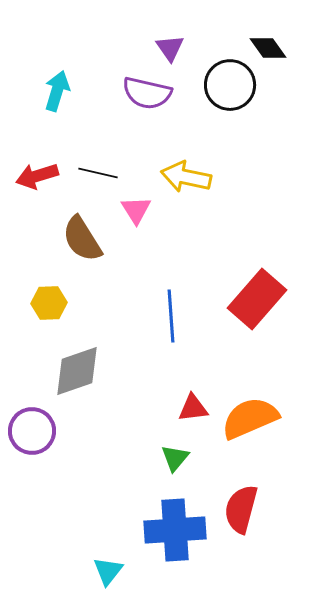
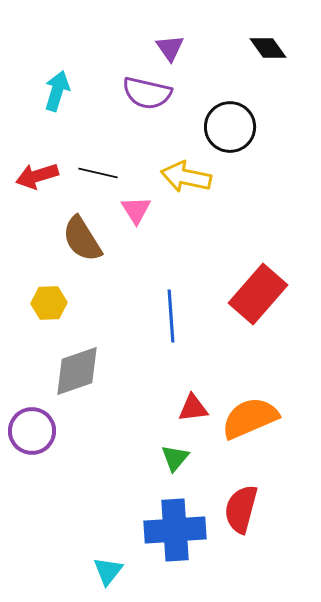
black circle: moved 42 px down
red rectangle: moved 1 px right, 5 px up
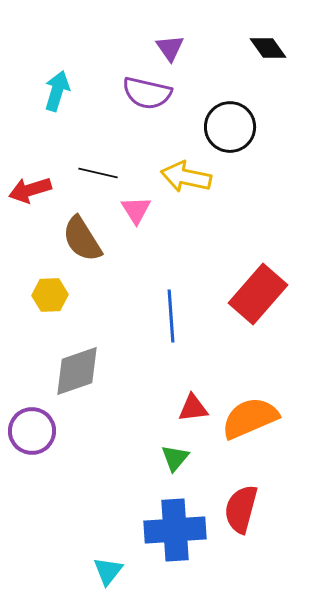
red arrow: moved 7 px left, 14 px down
yellow hexagon: moved 1 px right, 8 px up
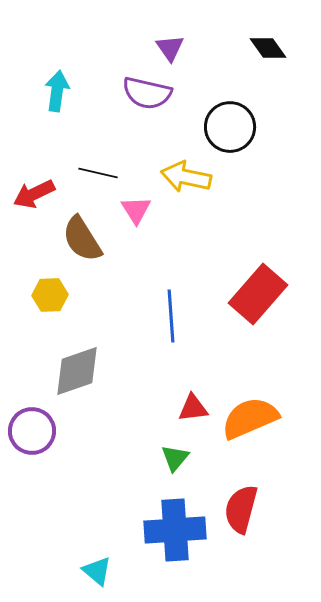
cyan arrow: rotated 9 degrees counterclockwise
red arrow: moved 4 px right, 4 px down; rotated 9 degrees counterclockwise
cyan triangle: moved 11 px left; rotated 28 degrees counterclockwise
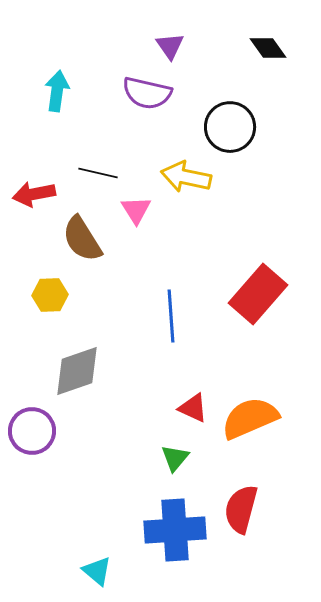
purple triangle: moved 2 px up
red arrow: rotated 15 degrees clockwise
red triangle: rotated 32 degrees clockwise
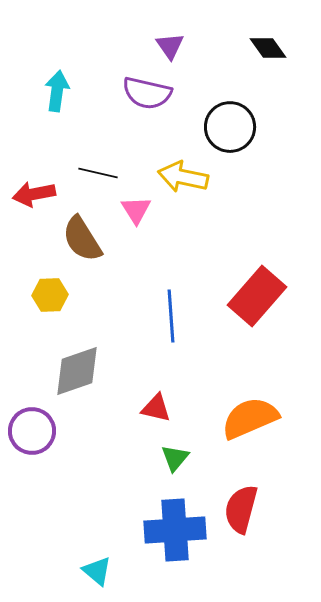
yellow arrow: moved 3 px left
red rectangle: moved 1 px left, 2 px down
red triangle: moved 37 px left; rotated 12 degrees counterclockwise
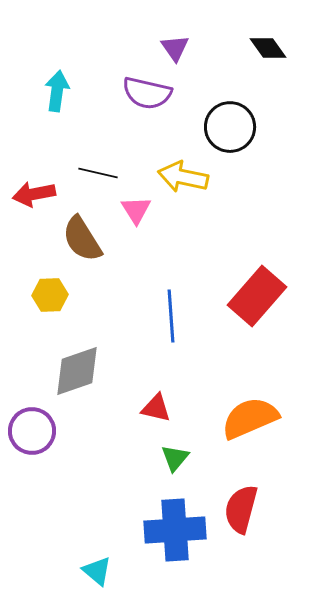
purple triangle: moved 5 px right, 2 px down
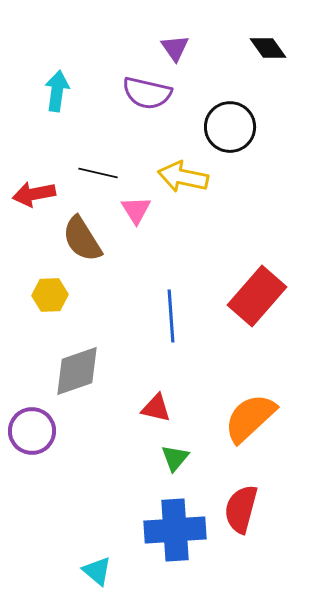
orange semicircle: rotated 20 degrees counterclockwise
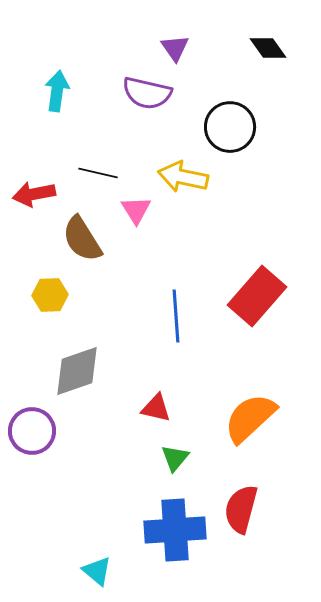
blue line: moved 5 px right
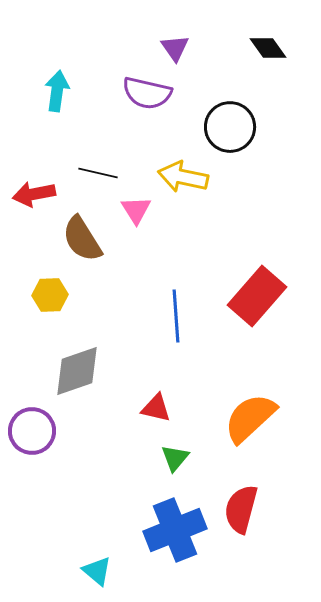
blue cross: rotated 18 degrees counterclockwise
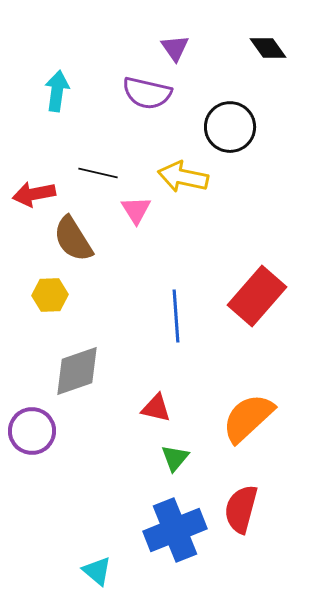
brown semicircle: moved 9 px left
orange semicircle: moved 2 px left
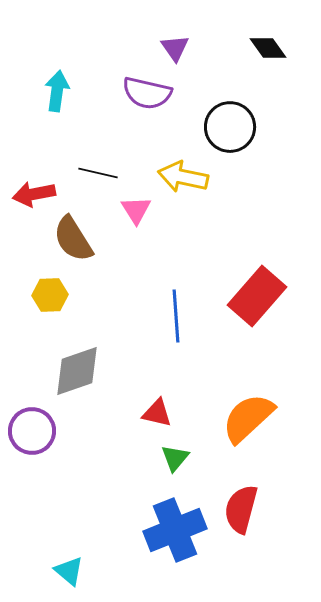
red triangle: moved 1 px right, 5 px down
cyan triangle: moved 28 px left
